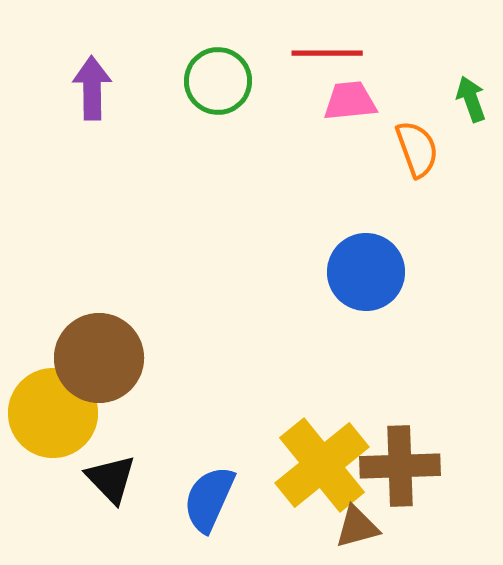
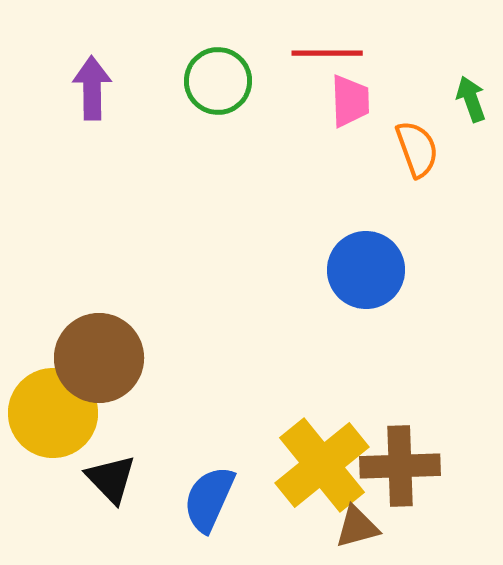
pink trapezoid: rotated 94 degrees clockwise
blue circle: moved 2 px up
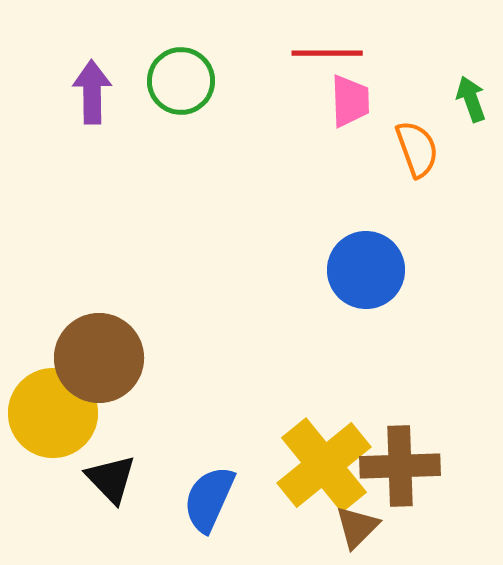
green circle: moved 37 px left
purple arrow: moved 4 px down
yellow cross: moved 2 px right
brown triangle: rotated 30 degrees counterclockwise
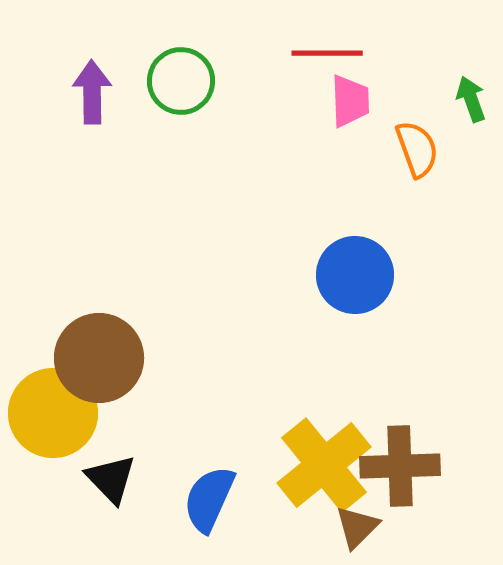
blue circle: moved 11 px left, 5 px down
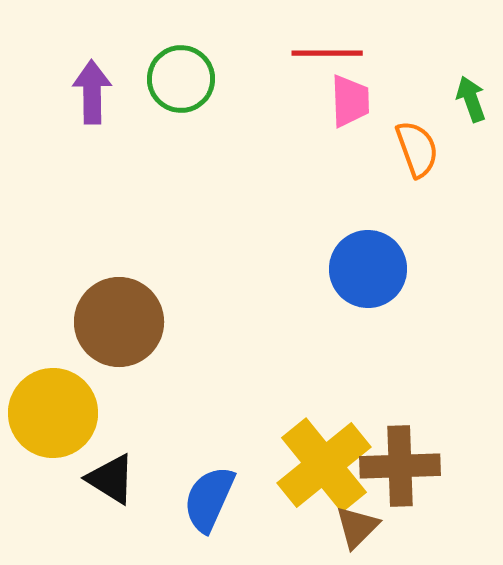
green circle: moved 2 px up
blue circle: moved 13 px right, 6 px up
brown circle: moved 20 px right, 36 px up
black triangle: rotated 14 degrees counterclockwise
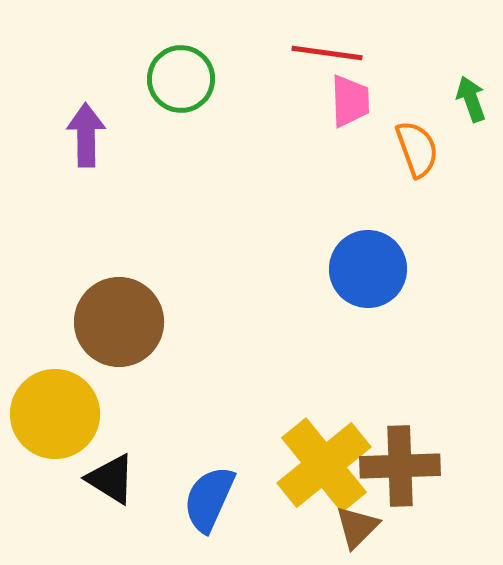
red line: rotated 8 degrees clockwise
purple arrow: moved 6 px left, 43 px down
yellow circle: moved 2 px right, 1 px down
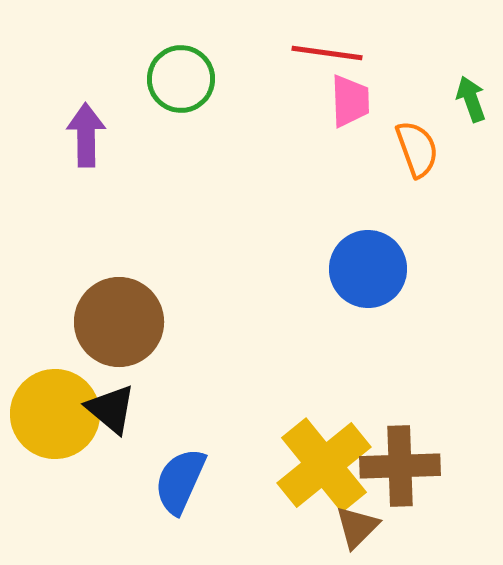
black triangle: moved 70 px up; rotated 8 degrees clockwise
blue semicircle: moved 29 px left, 18 px up
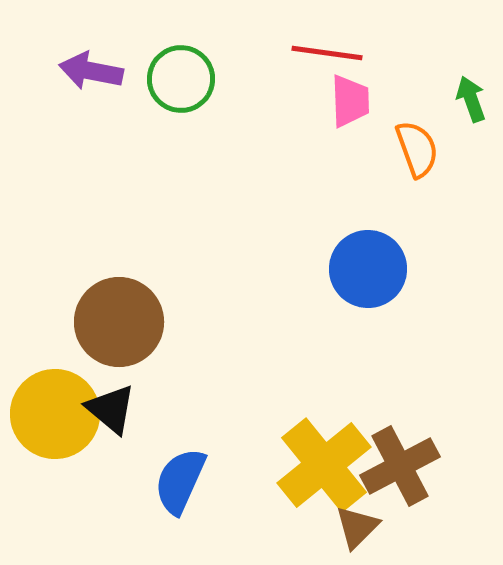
purple arrow: moved 5 px right, 64 px up; rotated 78 degrees counterclockwise
brown cross: rotated 26 degrees counterclockwise
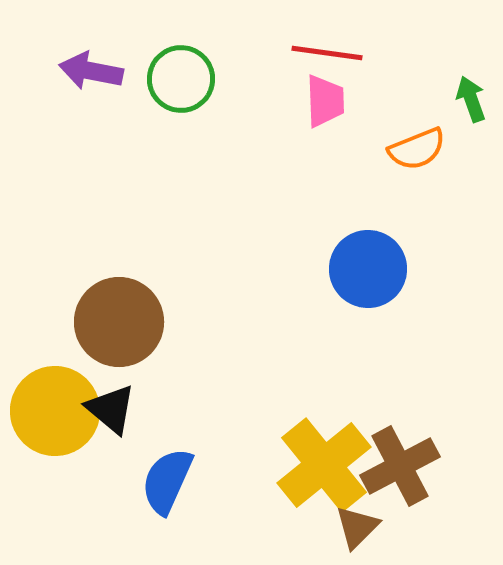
pink trapezoid: moved 25 px left
orange semicircle: rotated 88 degrees clockwise
yellow circle: moved 3 px up
blue semicircle: moved 13 px left
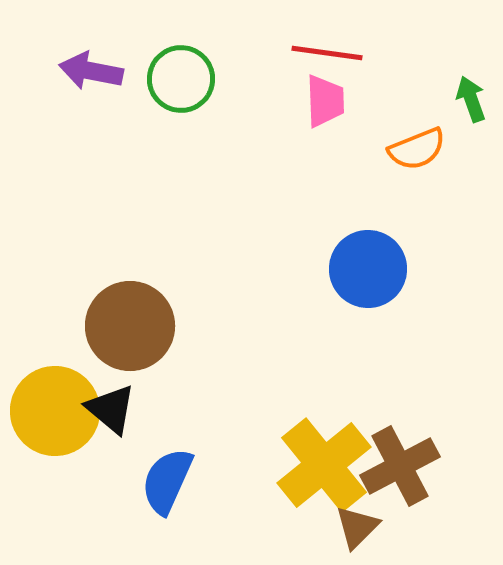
brown circle: moved 11 px right, 4 px down
